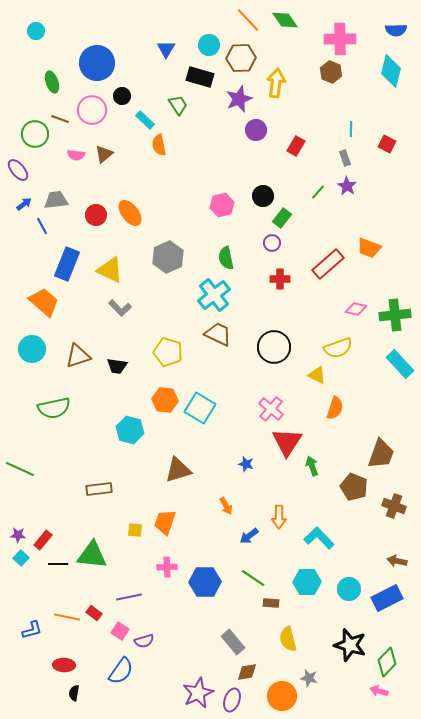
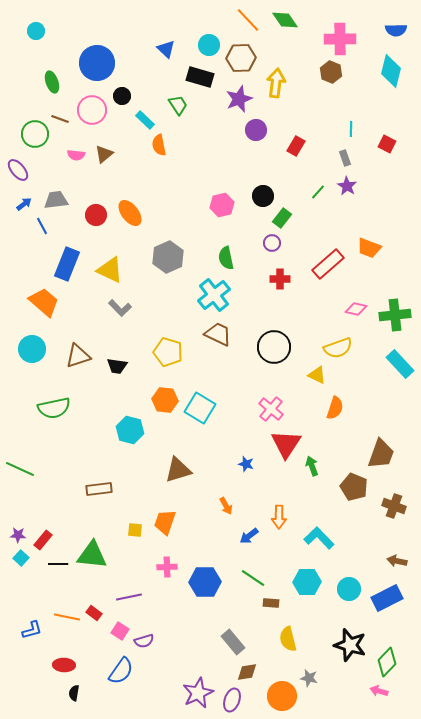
blue triangle at (166, 49): rotated 18 degrees counterclockwise
red triangle at (287, 442): moved 1 px left, 2 px down
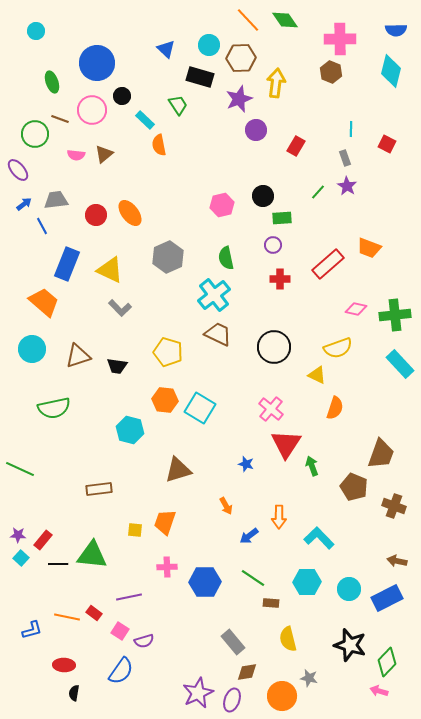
green rectangle at (282, 218): rotated 48 degrees clockwise
purple circle at (272, 243): moved 1 px right, 2 px down
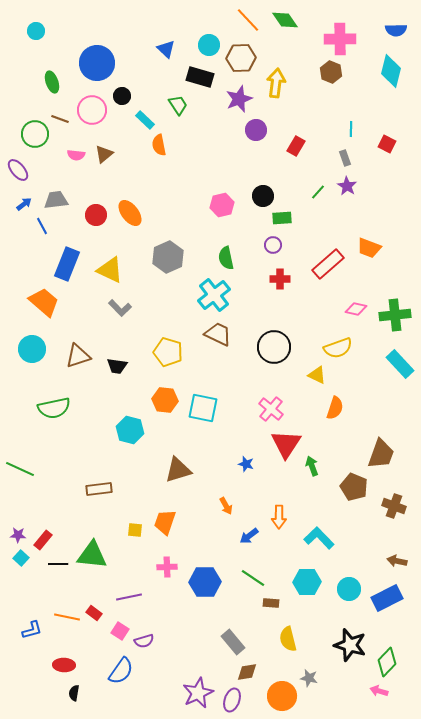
cyan square at (200, 408): moved 3 px right; rotated 20 degrees counterclockwise
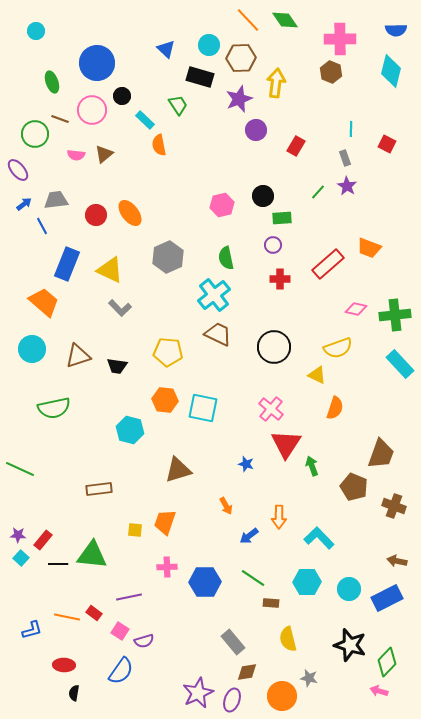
yellow pentagon at (168, 352): rotated 12 degrees counterclockwise
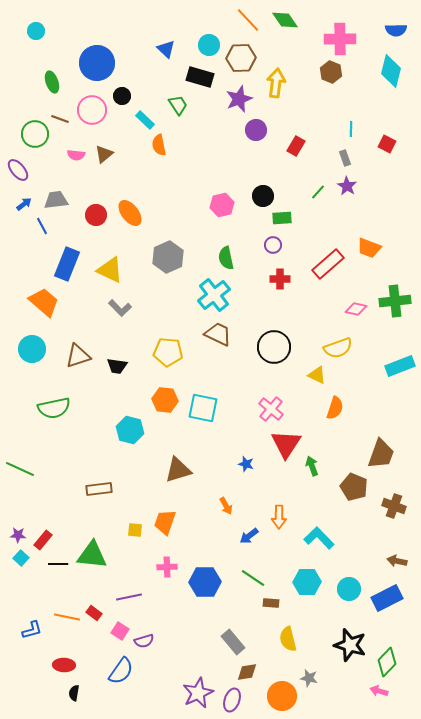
green cross at (395, 315): moved 14 px up
cyan rectangle at (400, 364): moved 2 px down; rotated 68 degrees counterclockwise
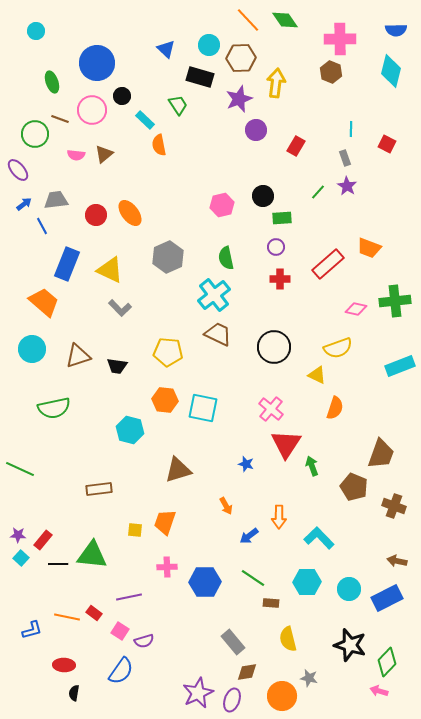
purple circle at (273, 245): moved 3 px right, 2 px down
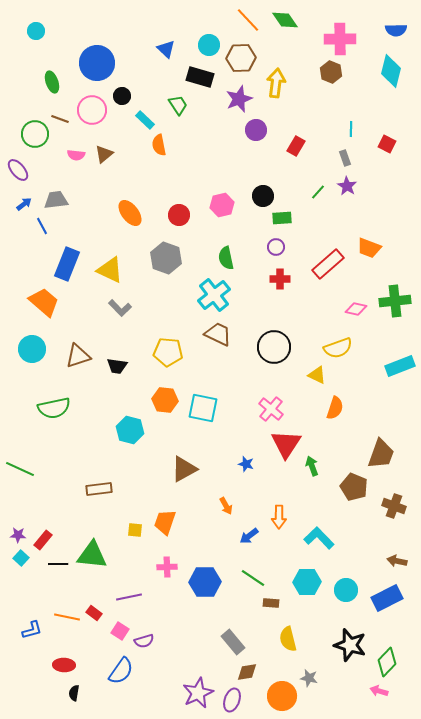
red circle at (96, 215): moved 83 px right
gray hexagon at (168, 257): moved 2 px left, 1 px down; rotated 16 degrees counterclockwise
brown triangle at (178, 470): moved 6 px right, 1 px up; rotated 12 degrees counterclockwise
cyan circle at (349, 589): moved 3 px left, 1 px down
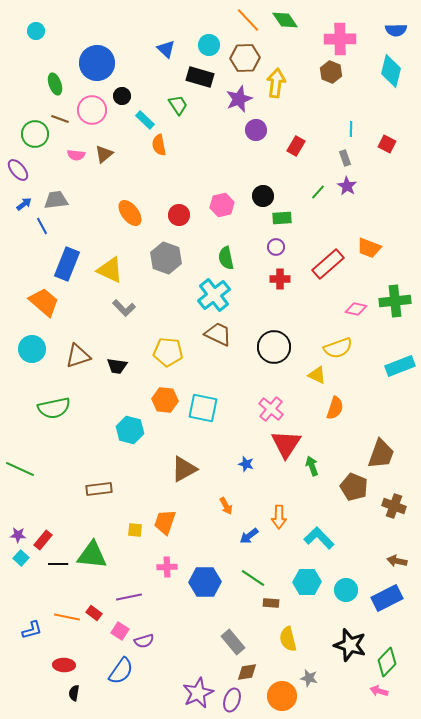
brown hexagon at (241, 58): moved 4 px right
green ellipse at (52, 82): moved 3 px right, 2 px down
gray L-shape at (120, 308): moved 4 px right
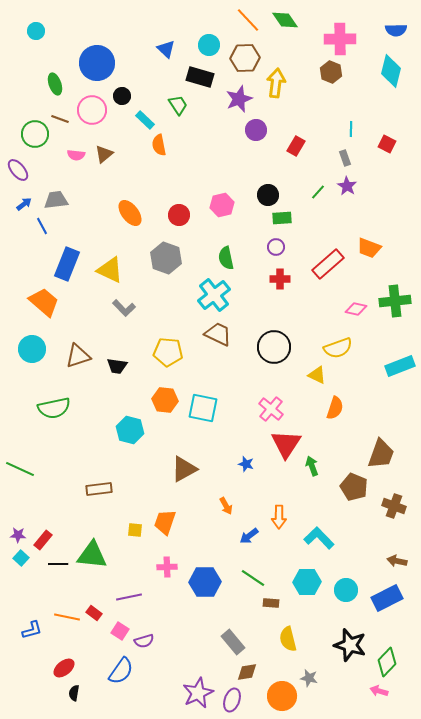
black circle at (263, 196): moved 5 px right, 1 px up
red ellipse at (64, 665): moved 3 px down; rotated 40 degrees counterclockwise
